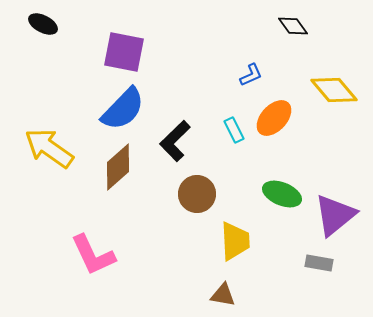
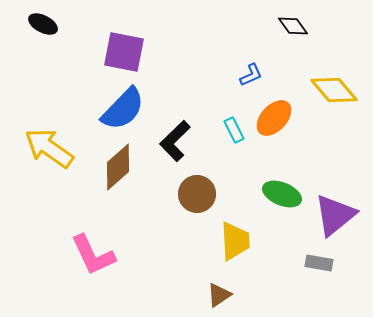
brown triangle: moved 4 px left; rotated 44 degrees counterclockwise
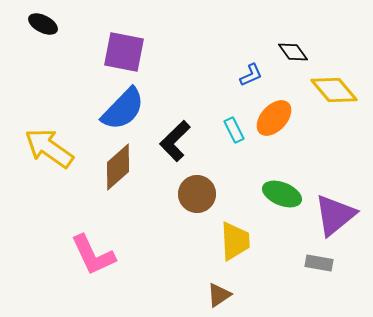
black diamond: moved 26 px down
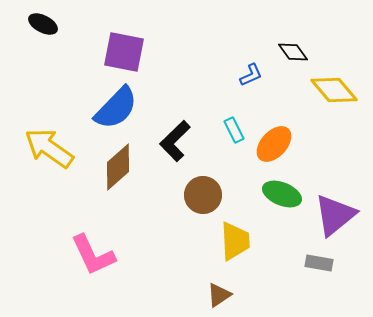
blue semicircle: moved 7 px left, 1 px up
orange ellipse: moved 26 px down
brown circle: moved 6 px right, 1 px down
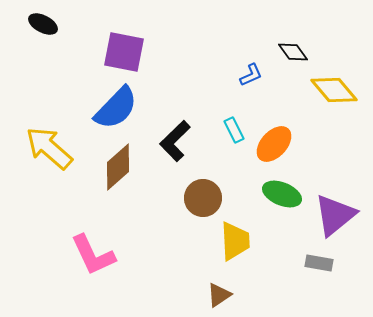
yellow arrow: rotated 6 degrees clockwise
brown circle: moved 3 px down
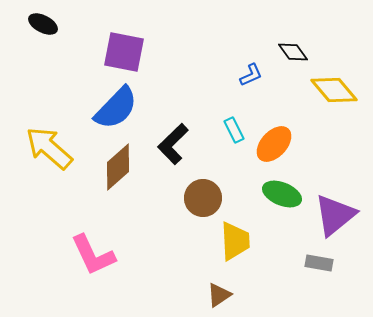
black L-shape: moved 2 px left, 3 px down
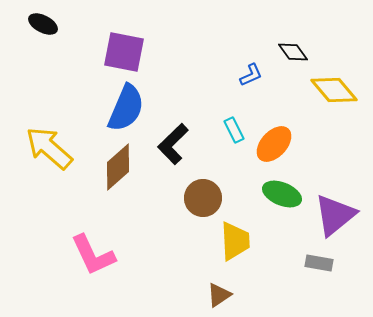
blue semicircle: moved 10 px right; rotated 21 degrees counterclockwise
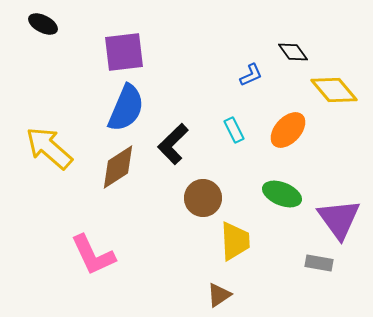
purple square: rotated 18 degrees counterclockwise
orange ellipse: moved 14 px right, 14 px up
brown diamond: rotated 9 degrees clockwise
purple triangle: moved 4 px right, 4 px down; rotated 27 degrees counterclockwise
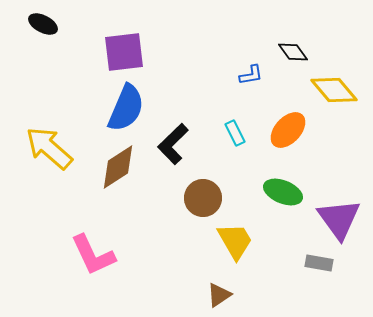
blue L-shape: rotated 15 degrees clockwise
cyan rectangle: moved 1 px right, 3 px down
green ellipse: moved 1 px right, 2 px up
yellow trapezoid: rotated 27 degrees counterclockwise
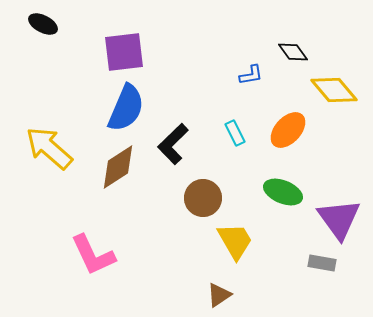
gray rectangle: moved 3 px right
